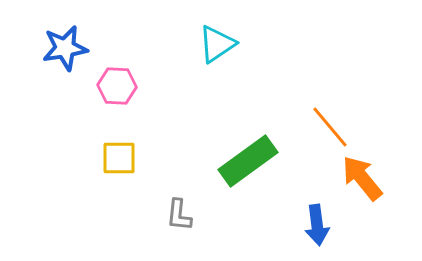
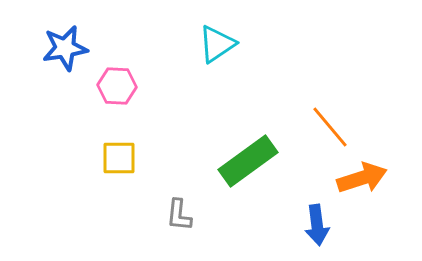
orange arrow: rotated 111 degrees clockwise
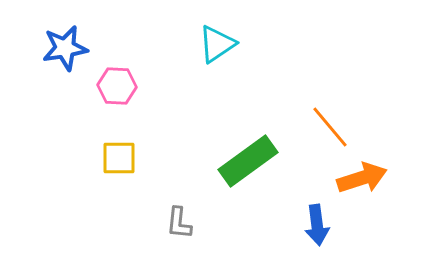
gray L-shape: moved 8 px down
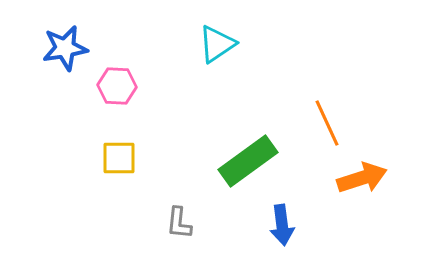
orange line: moved 3 px left, 4 px up; rotated 15 degrees clockwise
blue arrow: moved 35 px left
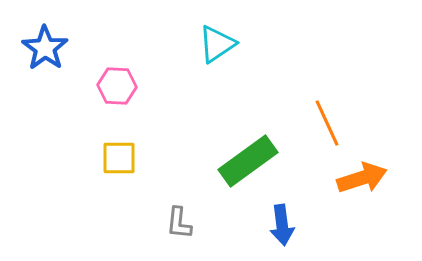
blue star: moved 20 px left; rotated 27 degrees counterclockwise
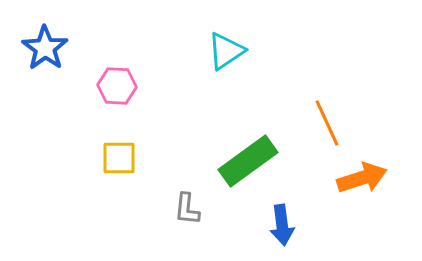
cyan triangle: moved 9 px right, 7 px down
gray L-shape: moved 8 px right, 14 px up
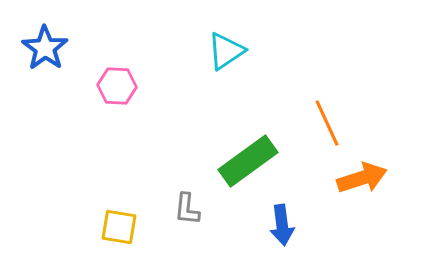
yellow square: moved 69 px down; rotated 9 degrees clockwise
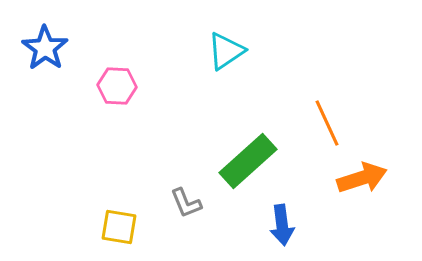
green rectangle: rotated 6 degrees counterclockwise
gray L-shape: moved 1 px left, 6 px up; rotated 28 degrees counterclockwise
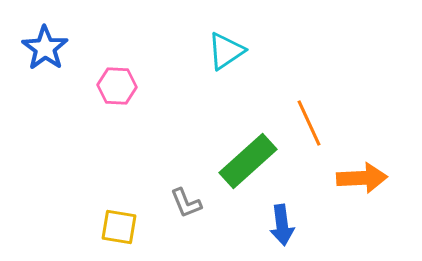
orange line: moved 18 px left
orange arrow: rotated 15 degrees clockwise
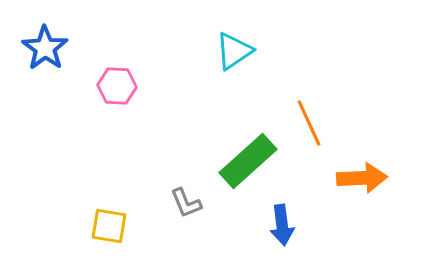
cyan triangle: moved 8 px right
yellow square: moved 10 px left, 1 px up
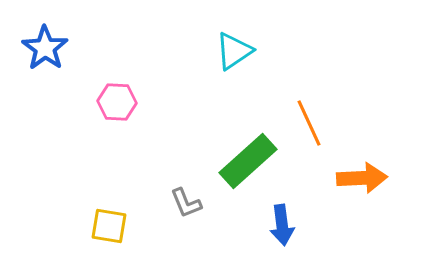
pink hexagon: moved 16 px down
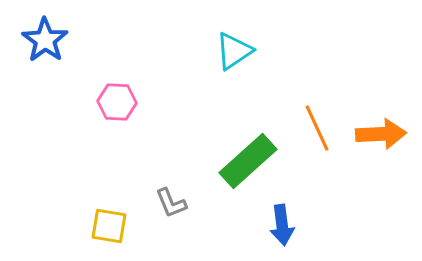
blue star: moved 8 px up
orange line: moved 8 px right, 5 px down
orange arrow: moved 19 px right, 44 px up
gray L-shape: moved 15 px left
